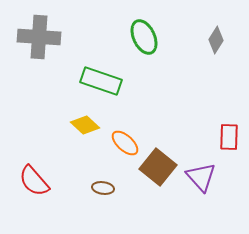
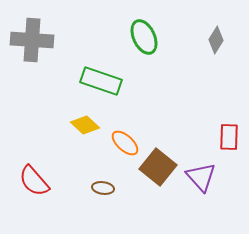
gray cross: moved 7 px left, 3 px down
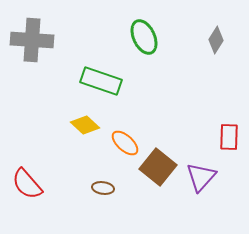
purple triangle: rotated 24 degrees clockwise
red semicircle: moved 7 px left, 3 px down
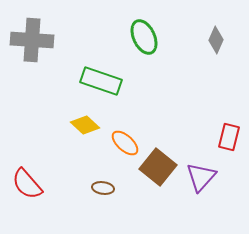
gray diamond: rotated 8 degrees counterclockwise
red rectangle: rotated 12 degrees clockwise
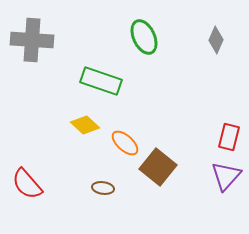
purple triangle: moved 25 px right, 1 px up
